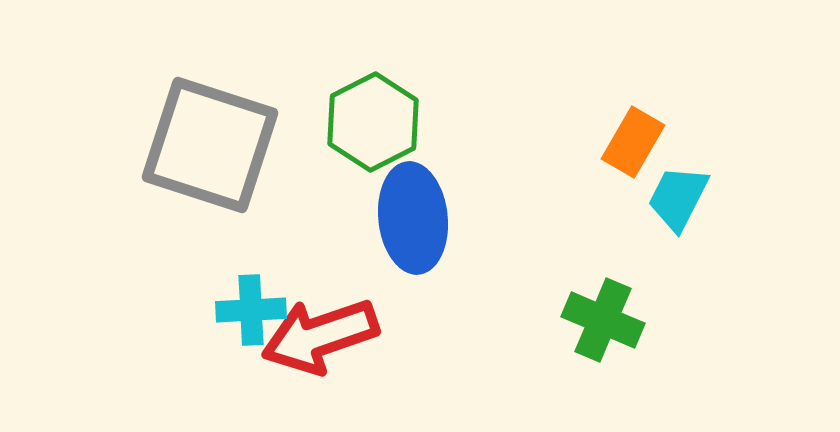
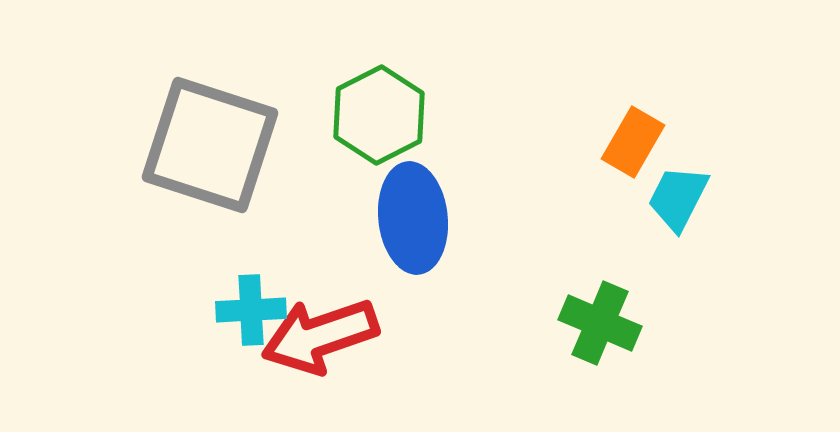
green hexagon: moved 6 px right, 7 px up
green cross: moved 3 px left, 3 px down
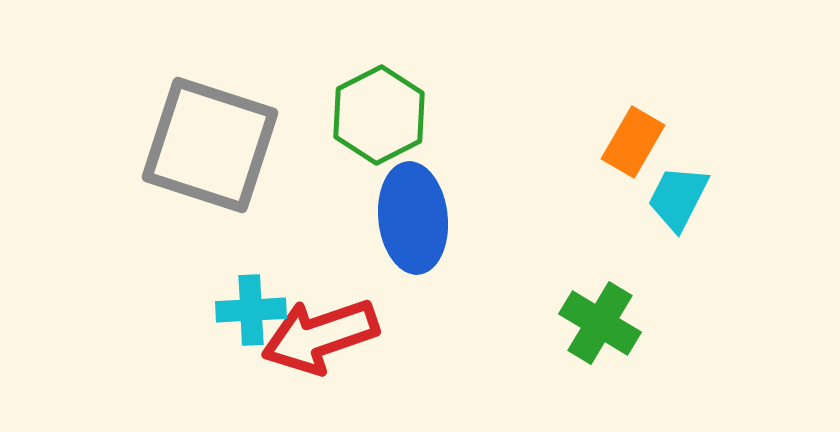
green cross: rotated 8 degrees clockwise
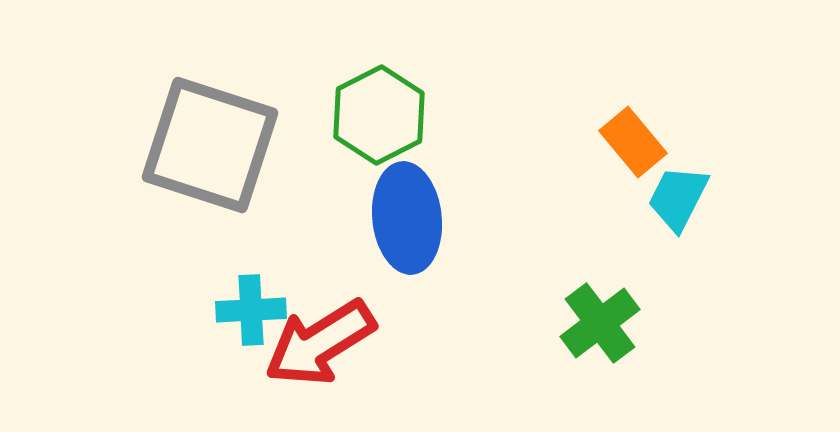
orange rectangle: rotated 70 degrees counterclockwise
blue ellipse: moved 6 px left
green cross: rotated 22 degrees clockwise
red arrow: moved 7 px down; rotated 13 degrees counterclockwise
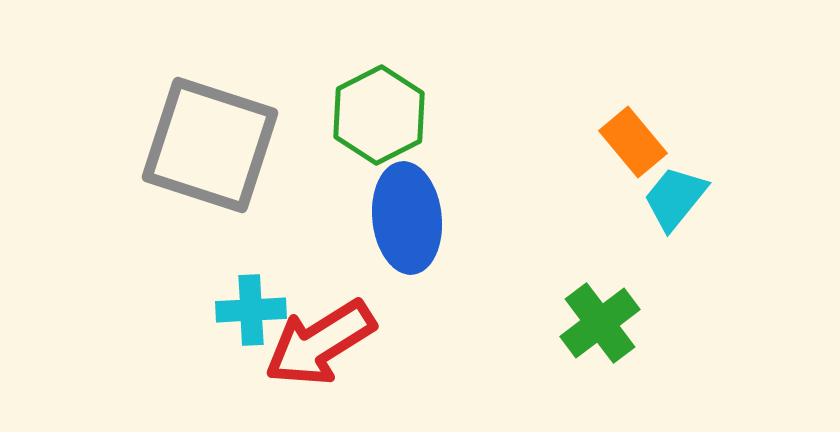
cyan trapezoid: moved 3 px left; rotated 12 degrees clockwise
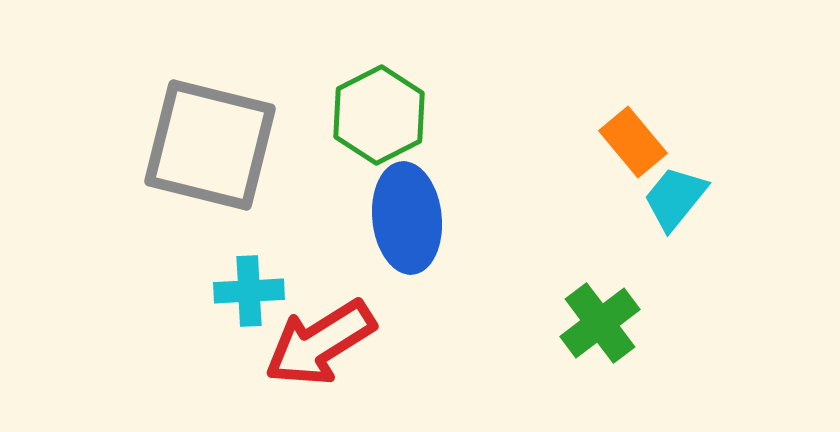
gray square: rotated 4 degrees counterclockwise
cyan cross: moved 2 px left, 19 px up
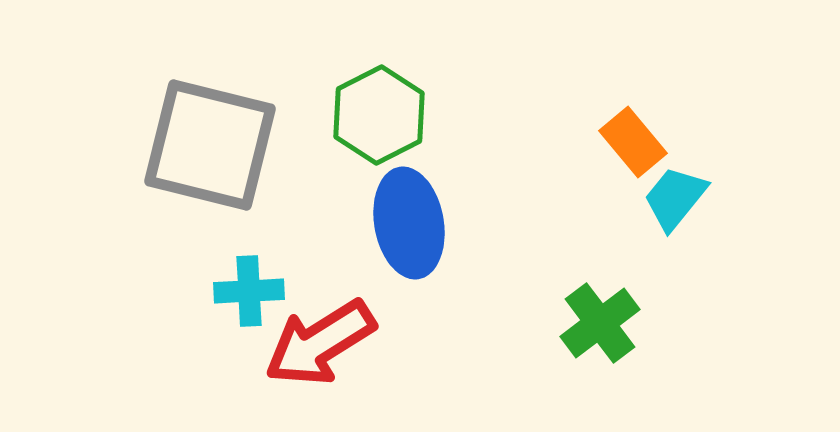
blue ellipse: moved 2 px right, 5 px down; rotated 4 degrees counterclockwise
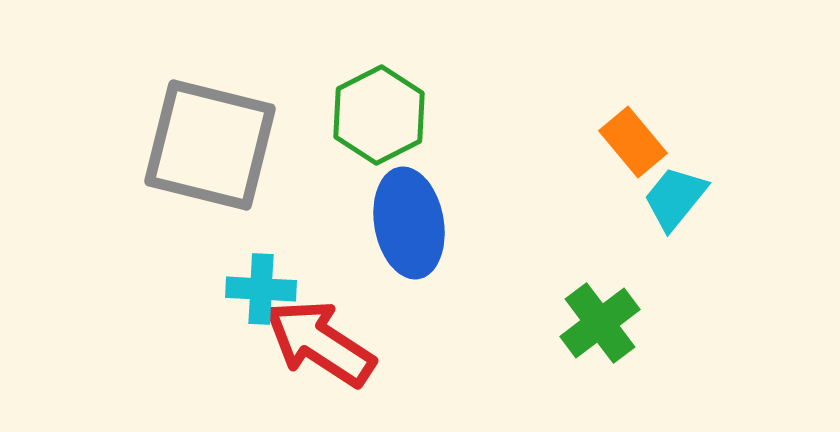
cyan cross: moved 12 px right, 2 px up; rotated 6 degrees clockwise
red arrow: rotated 65 degrees clockwise
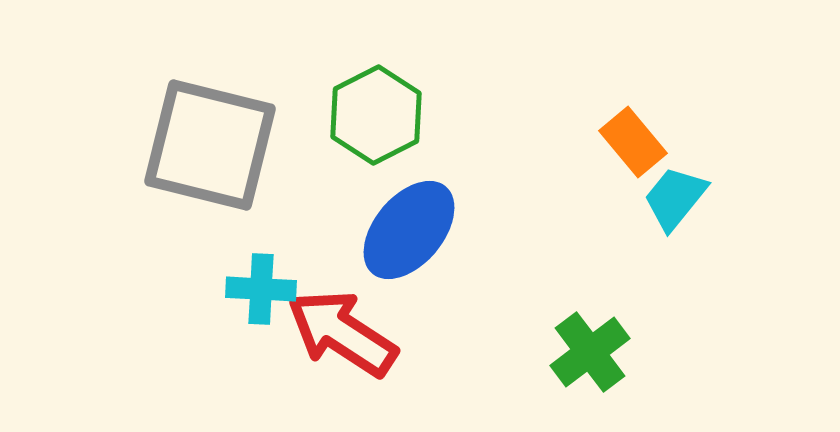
green hexagon: moved 3 px left
blue ellipse: moved 7 px down; rotated 50 degrees clockwise
green cross: moved 10 px left, 29 px down
red arrow: moved 22 px right, 10 px up
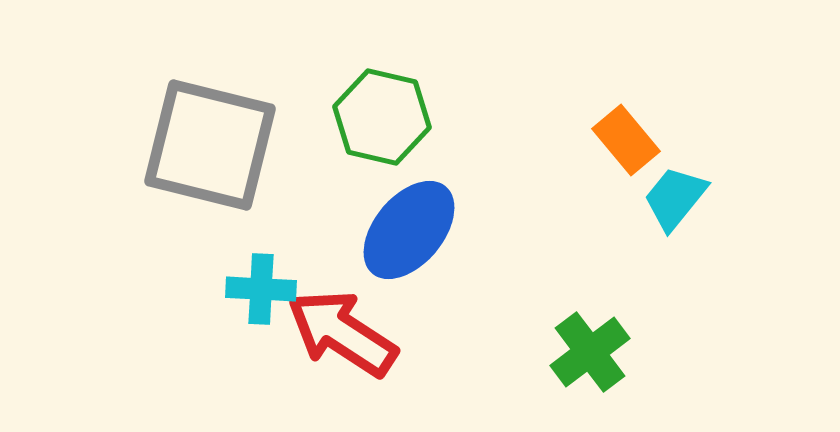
green hexagon: moved 6 px right, 2 px down; rotated 20 degrees counterclockwise
orange rectangle: moved 7 px left, 2 px up
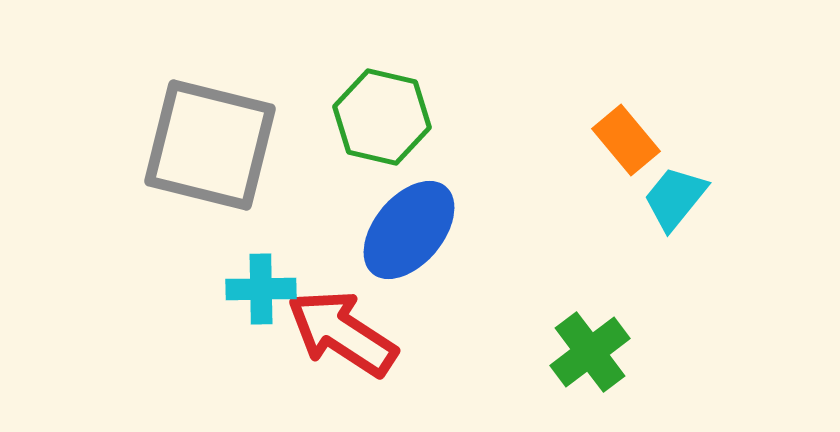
cyan cross: rotated 4 degrees counterclockwise
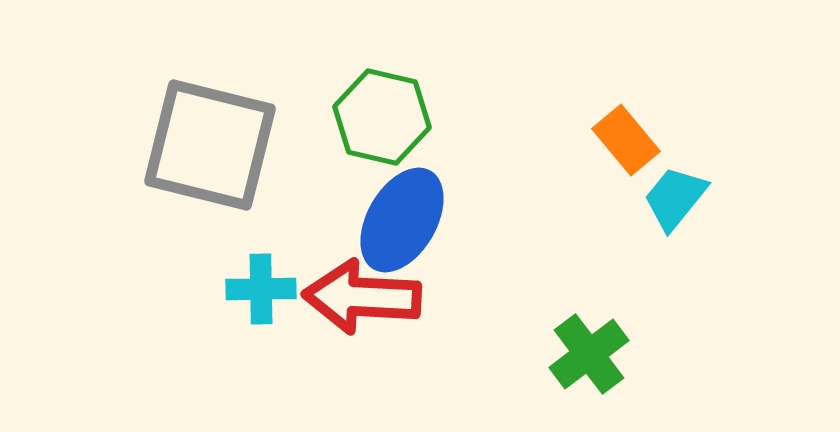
blue ellipse: moved 7 px left, 10 px up; rotated 10 degrees counterclockwise
red arrow: moved 20 px right, 36 px up; rotated 30 degrees counterclockwise
green cross: moved 1 px left, 2 px down
